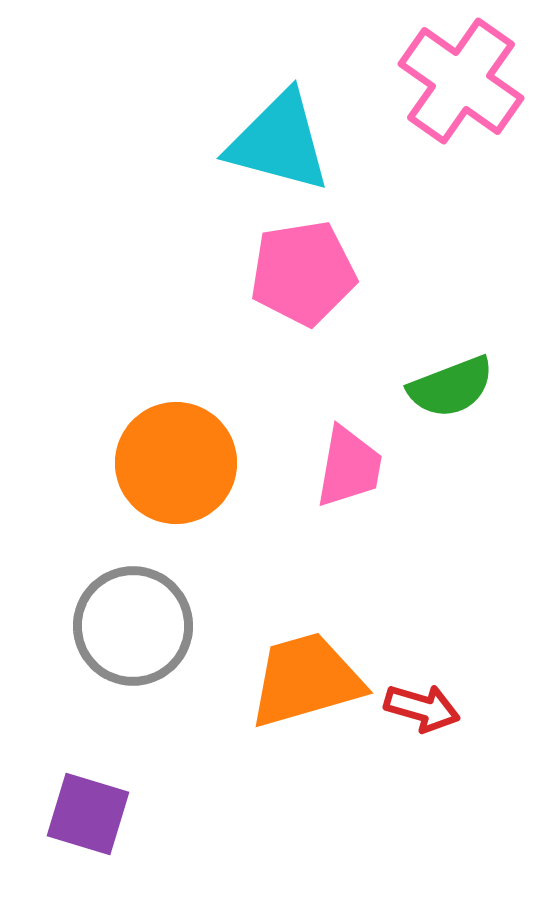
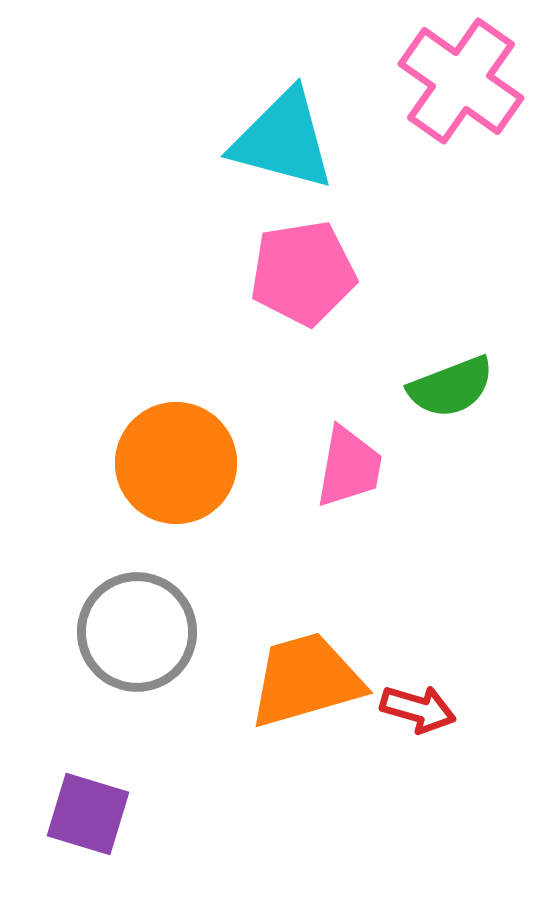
cyan triangle: moved 4 px right, 2 px up
gray circle: moved 4 px right, 6 px down
red arrow: moved 4 px left, 1 px down
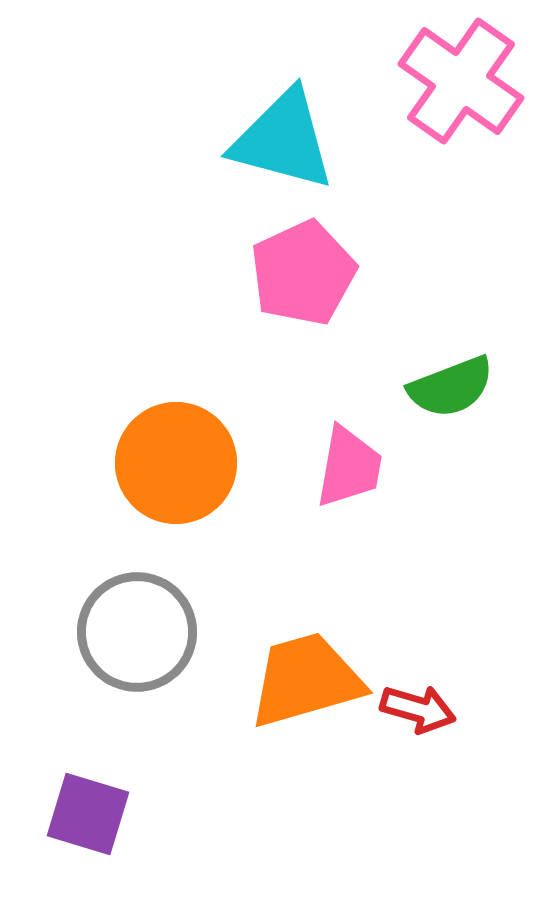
pink pentagon: rotated 16 degrees counterclockwise
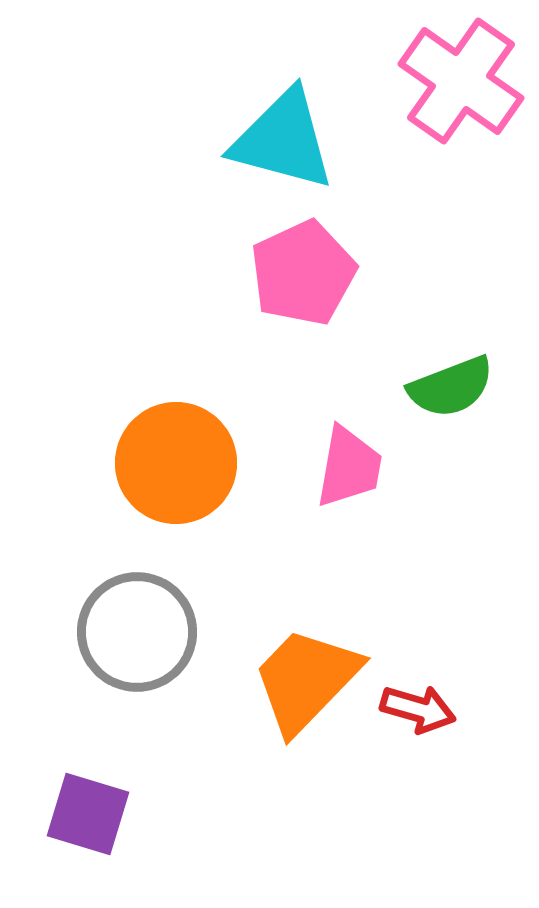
orange trapezoid: rotated 30 degrees counterclockwise
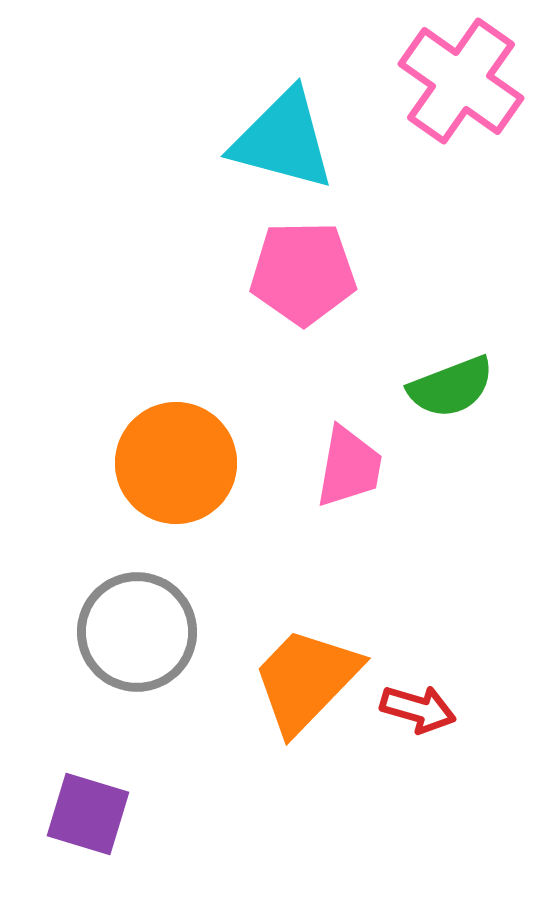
pink pentagon: rotated 24 degrees clockwise
